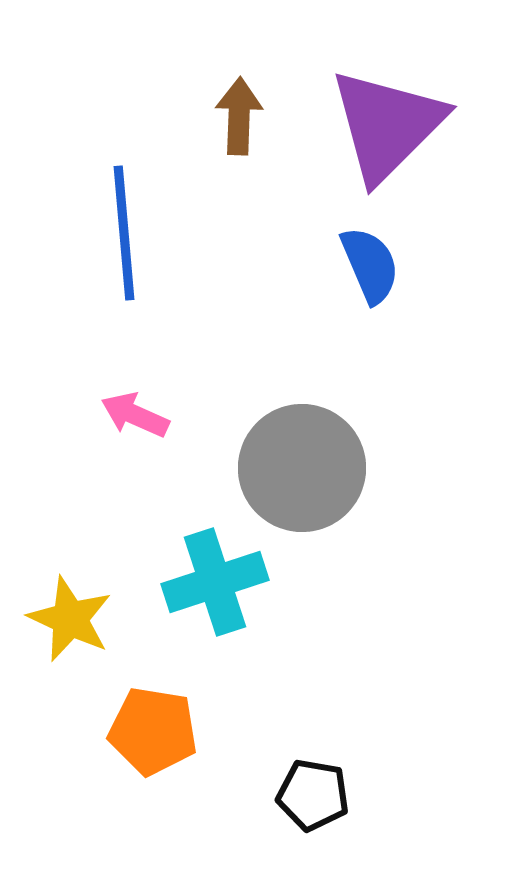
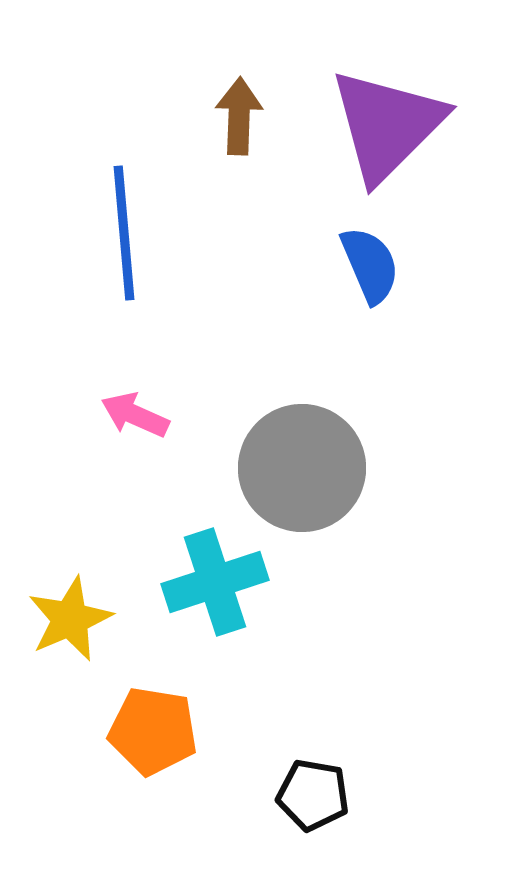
yellow star: rotated 24 degrees clockwise
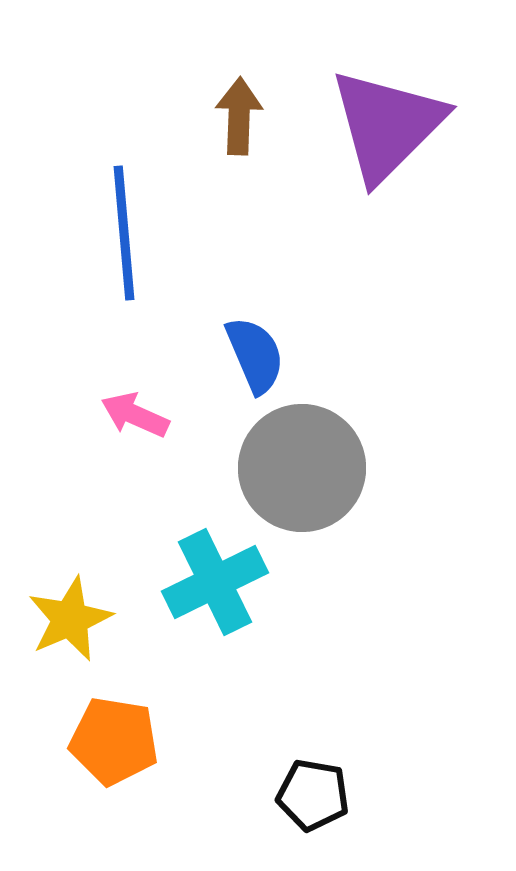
blue semicircle: moved 115 px left, 90 px down
cyan cross: rotated 8 degrees counterclockwise
orange pentagon: moved 39 px left, 10 px down
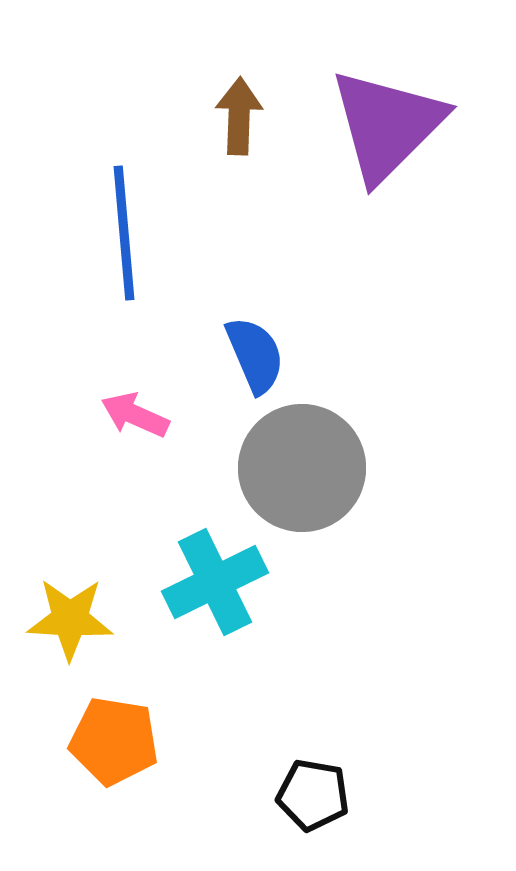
yellow star: rotated 26 degrees clockwise
